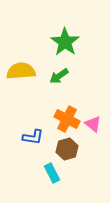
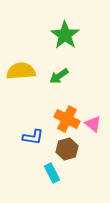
green star: moved 7 px up
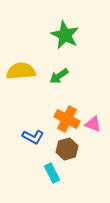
green star: rotated 8 degrees counterclockwise
pink triangle: rotated 18 degrees counterclockwise
blue L-shape: rotated 20 degrees clockwise
